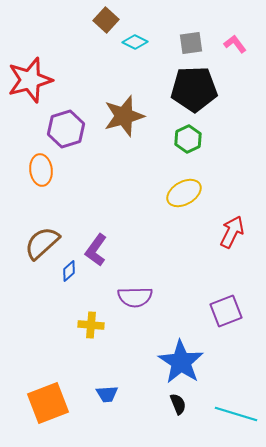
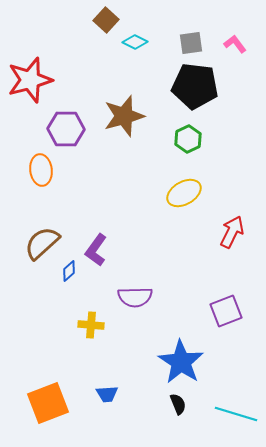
black pentagon: moved 1 px right, 3 px up; rotated 9 degrees clockwise
purple hexagon: rotated 18 degrees clockwise
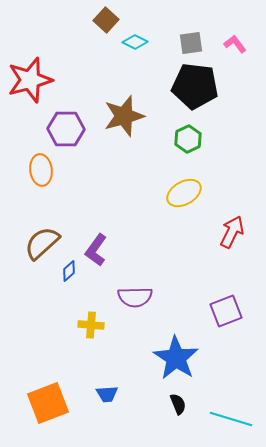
blue star: moved 5 px left, 4 px up
cyan line: moved 5 px left, 5 px down
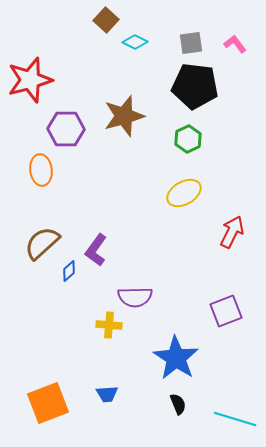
yellow cross: moved 18 px right
cyan line: moved 4 px right
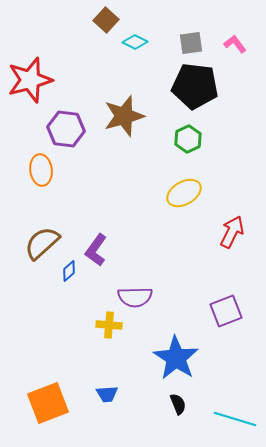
purple hexagon: rotated 6 degrees clockwise
